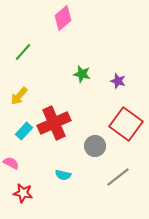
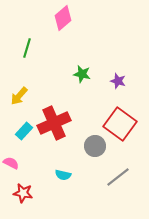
green line: moved 4 px right, 4 px up; rotated 24 degrees counterclockwise
red square: moved 6 px left
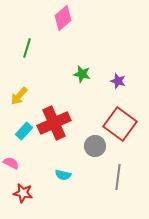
gray line: rotated 45 degrees counterclockwise
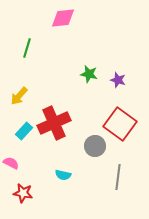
pink diamond: rotated 35 degrees clockwise
green star: moved 7 px right
purple star: moved 1 px up
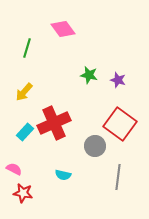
pink diamond: moved 11 px down; rotated 60 degrees clockwise
green star: moved 1 px down
yellow arrow: moved 5 px right, 4 px up
cyan rectangle: moved 1 px right, 1 px down
pink semicircle: moved 3 px right, 6 px down
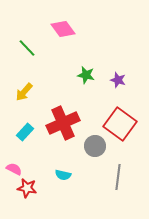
green line: rotated 60 degrees counterclockwise
green star: moved 3 px left
red cross: moved 9 px right
red star: moved 4 px right, 5 px up
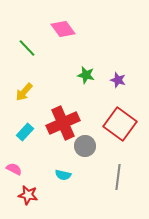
gray circle: moved 10 px left
red star: moved 1 px right, 7 px down
